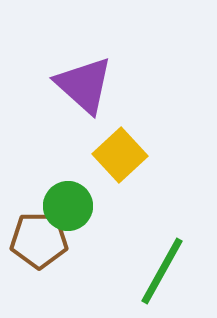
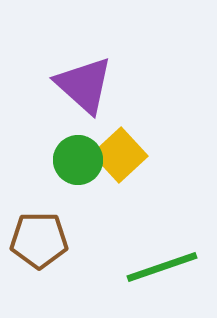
green circle: moved 10 px right, 46 px up
green line: moved 4 px up; rotated 42 degrees clockwise
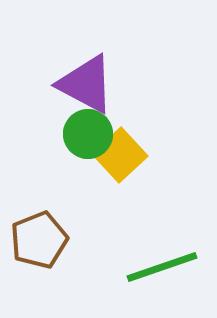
purple triangle: moved 2 px right, 1 px up; rotated 14 degrees counterclockwise
green circle: moved 10 px right, 26 px up
brown pentagon: rotated 22 degrees counterclockwise
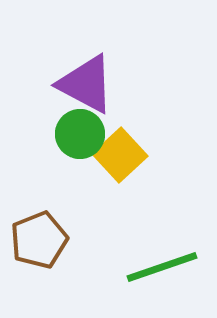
green circle: moved 8 px left
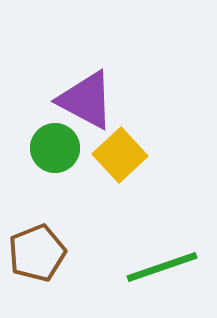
purple triangle: moved 16 px down
green circle: moved 25 px left, 14 px down
brown pentagon: moved 2 px left, 13 px down
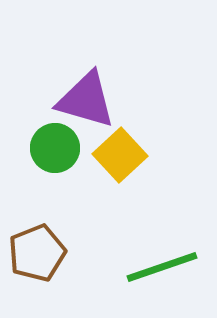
purple triangle: rotated 12 degrees counterclockwise
